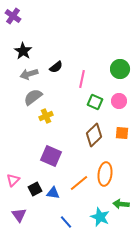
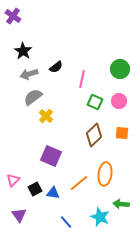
yellow cross: rotated 24 degrees counterclockwise
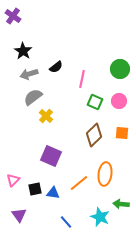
black square: rotated 16 degrees clockwise
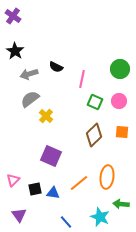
black star: moved 8 px left
black semicircle: rotated 64 degrees clockwise
gray semicircle: moved 3 px left, 2 px down
orange square: moved 1 px up
orange ellipse: moved 2 px right, 3 px down
